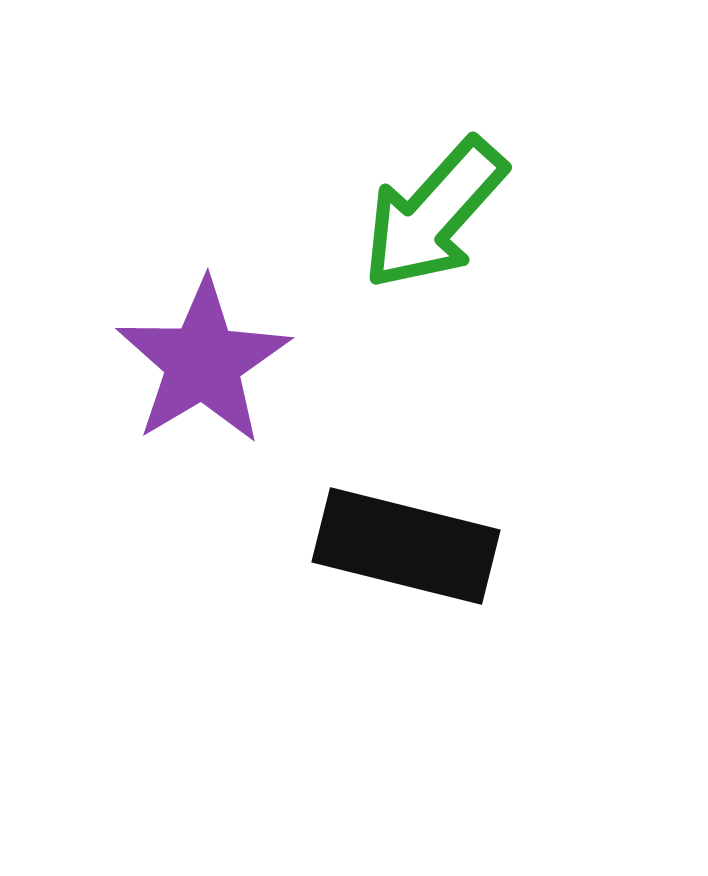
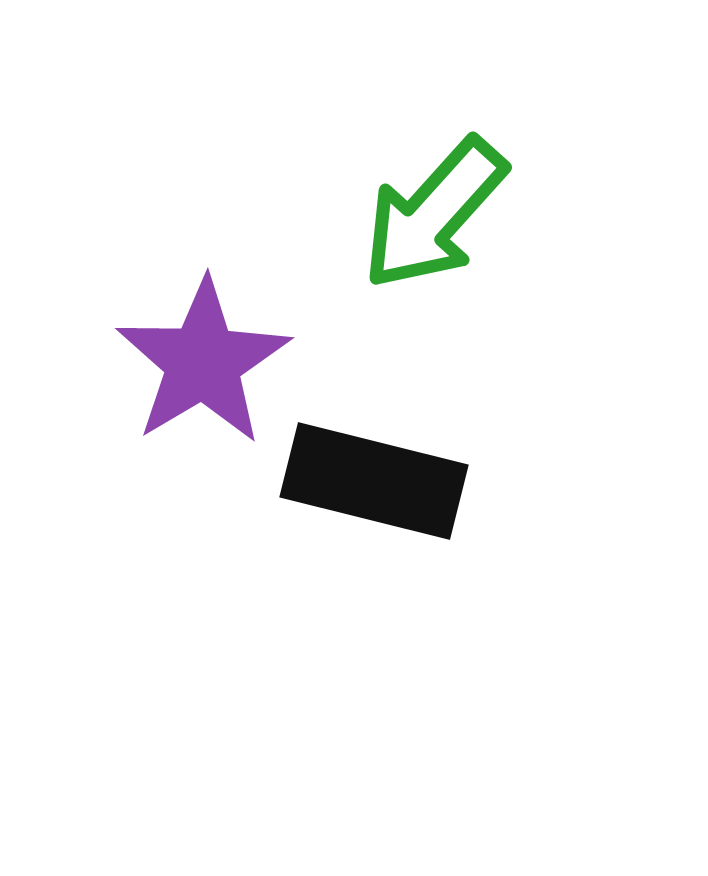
black rectangle: moved 32 px left, 65 px up
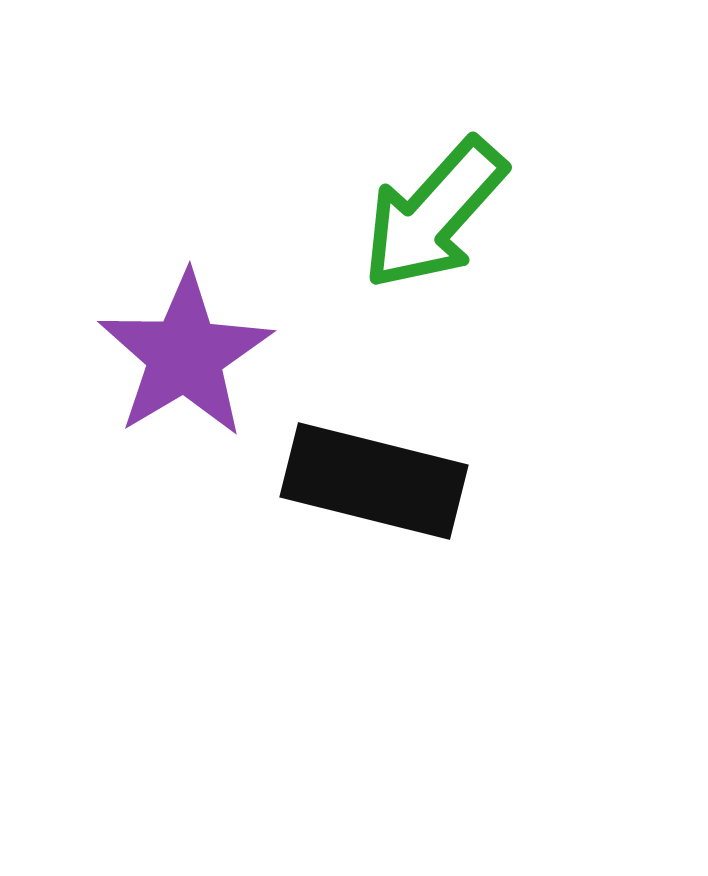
purple star: moved 18 px left, 7 px up
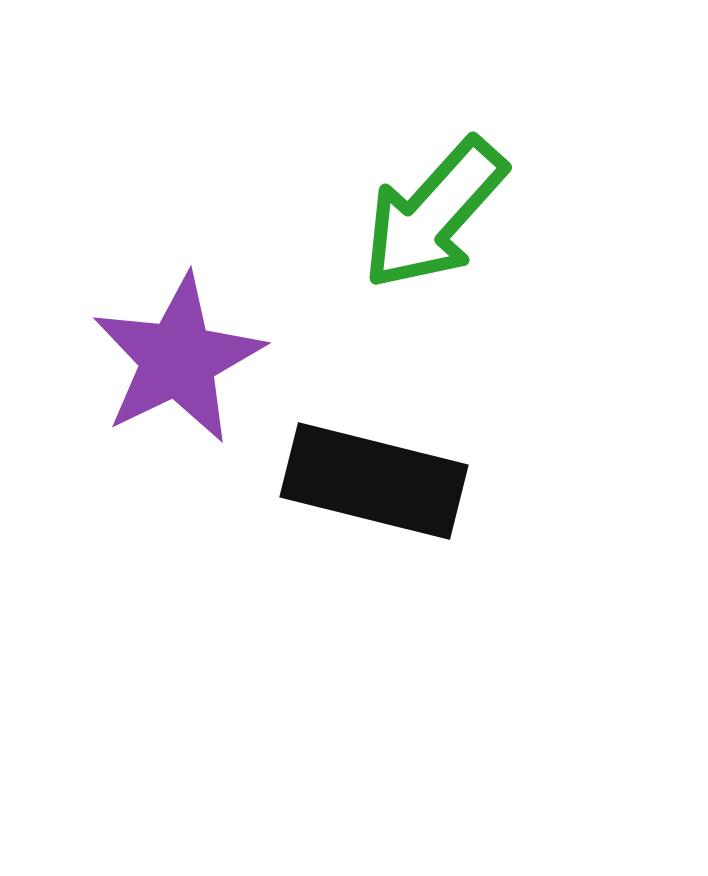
purple star: moved 7 px left, 4 px down; rotated 5 degrees clockwise
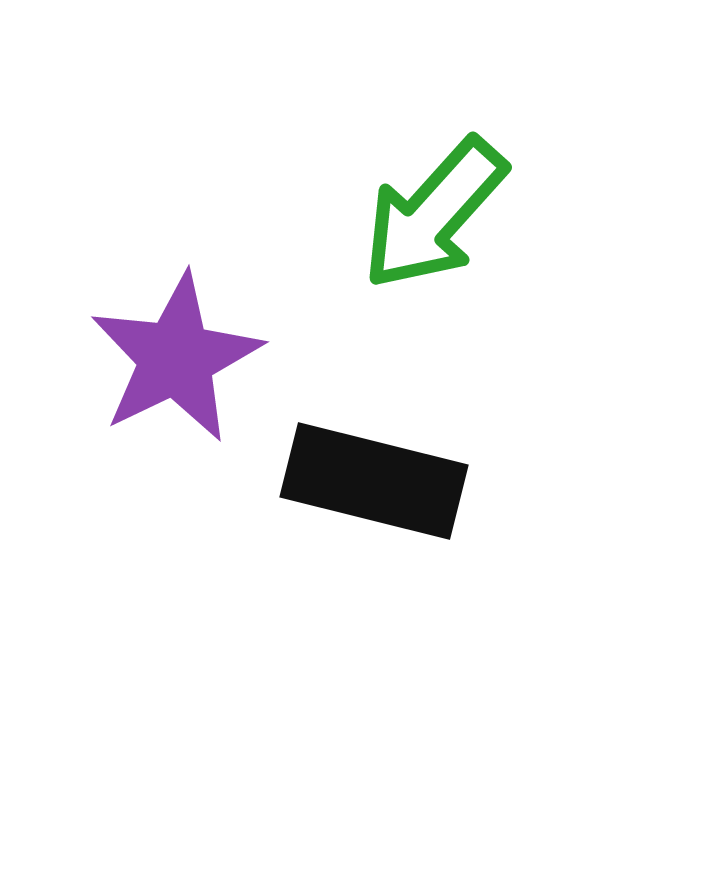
purple star: moved 2 px left, 1 px up
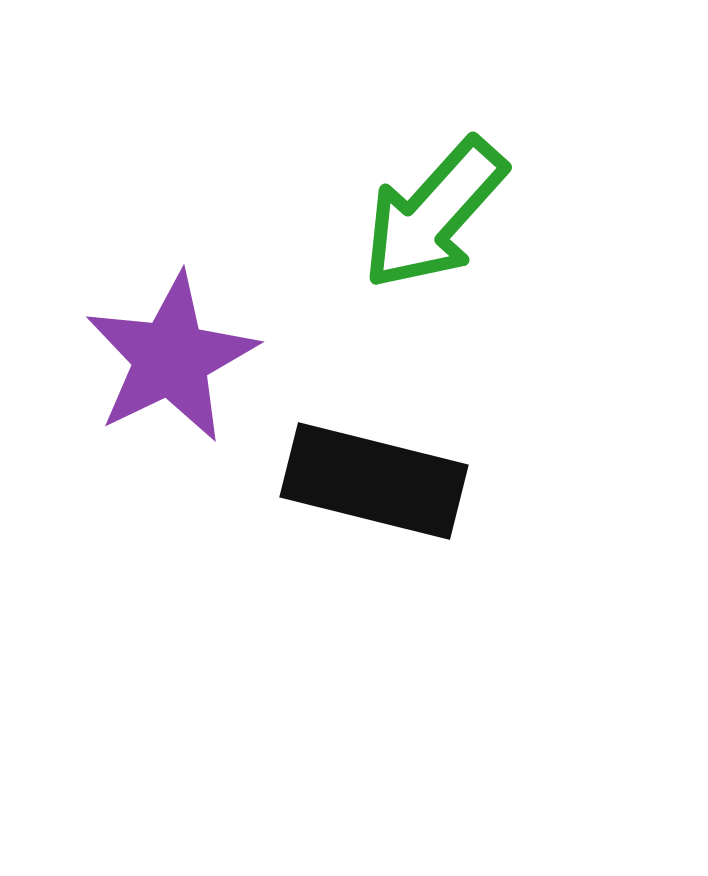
purple star: moved 5 px left
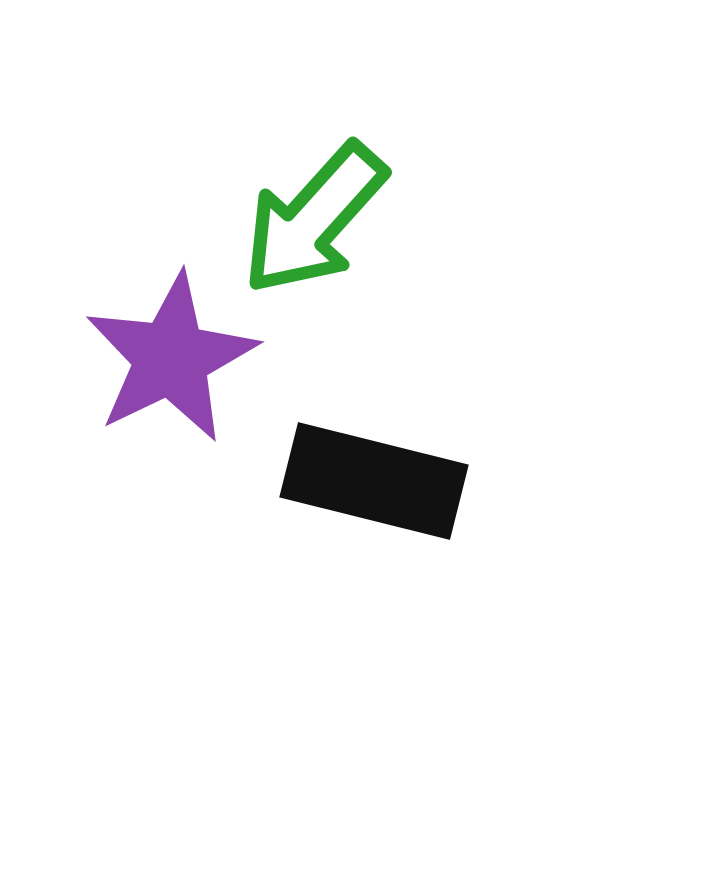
green arrow: moved 120 px left, 5 px down
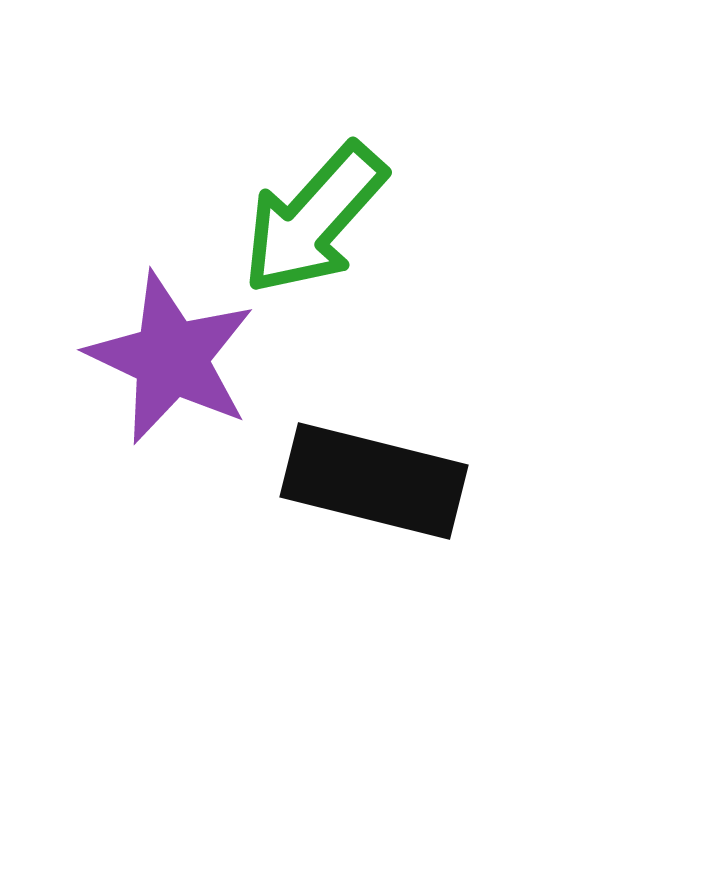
purple star: rotated 21 degrees counterclockwise
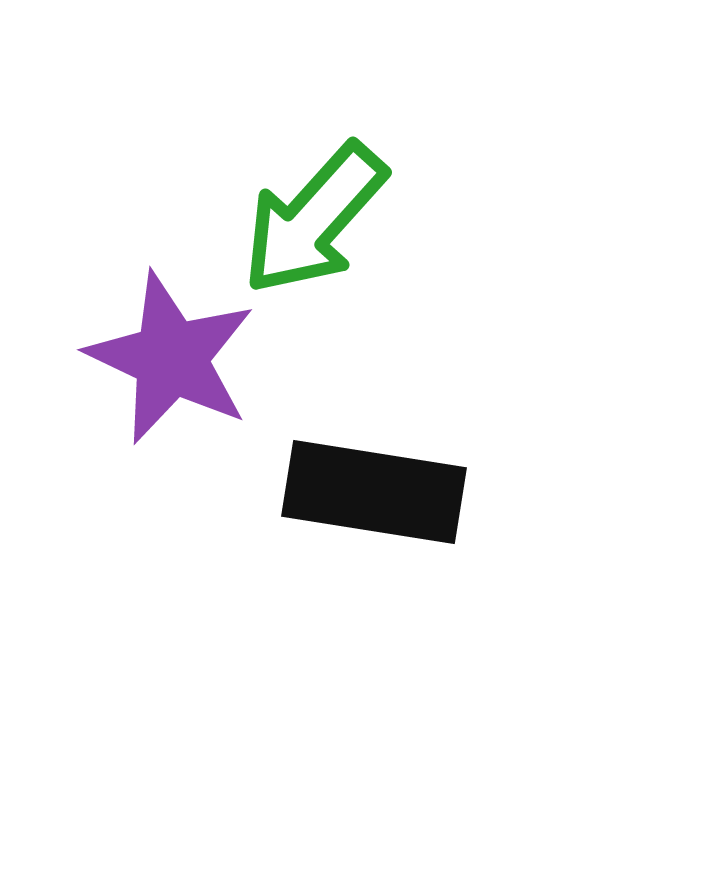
black rectangle: moved 11 px down; rotated 5 degrees counterclockwise
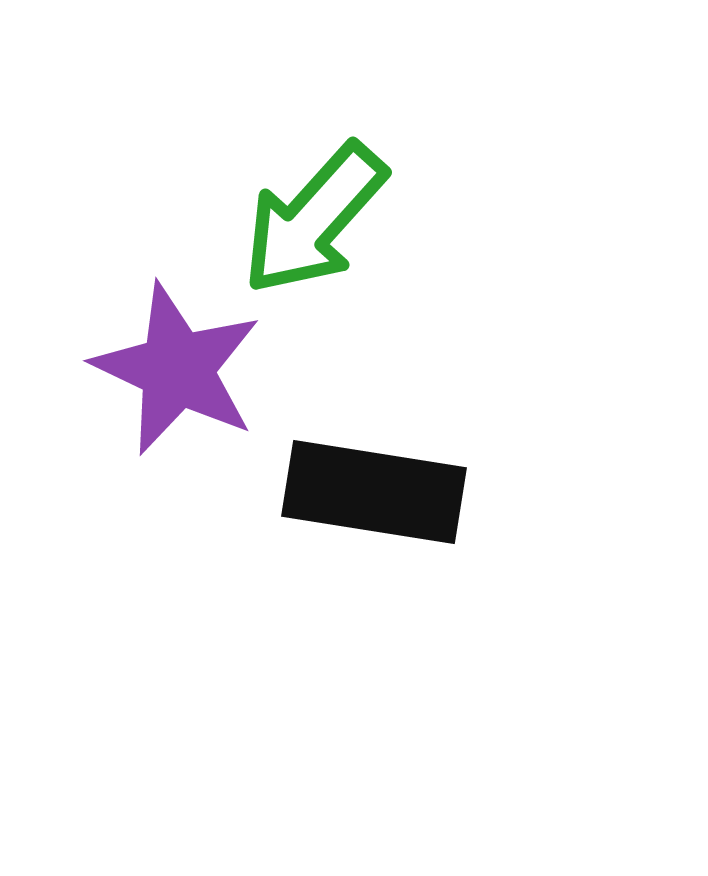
purple star: moved 6 px right, 11 px down
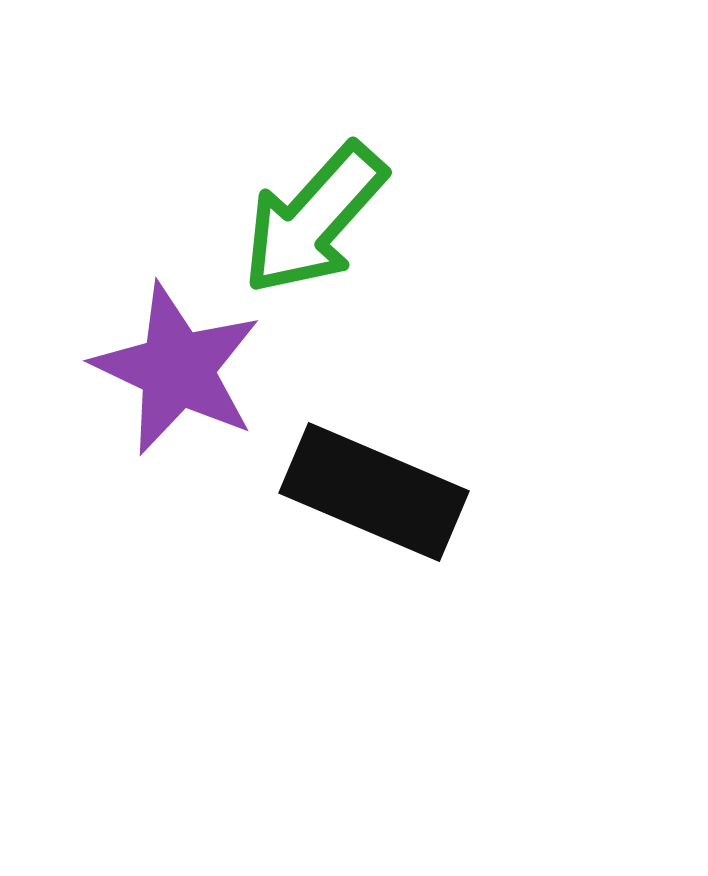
black rectangle: rotated 14 degrees clockwise
